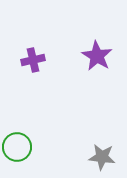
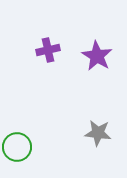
purple cross: moved 15 px right, 10 px up
gray star: moved 4 px left, 24 px up
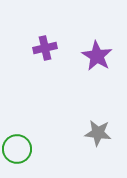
purple cross: moved 3 px left, 2 px up
green circle: moved 2 px down
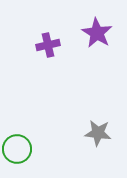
purple cross: moved 3 px right, 3 px up
purple star: moved 23 px up
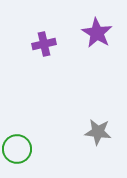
purple cross: moved 4 px left, 1 px up
gray star: moved 1 px up
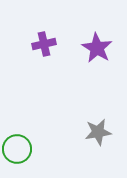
purple star: moved 15 px down
gray star: rotated 16 degrees counterclockwise
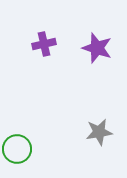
purple star: rotated 12 degrees counterclockwise
gray star: moved 1 px right
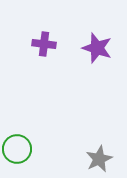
purple cross: rotated 20 degrees clockwise
gray star: moved 27 px down; rotated 16 degrees counterclockwise
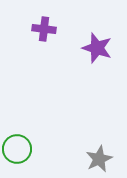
purple cross: moved 15 px up
